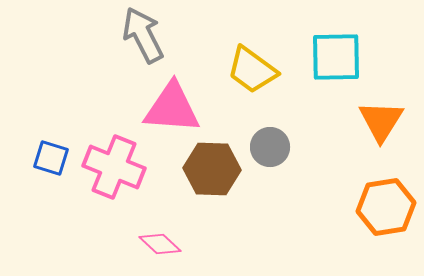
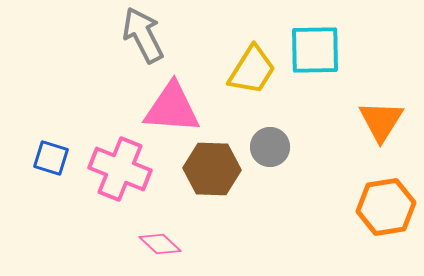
cyan square: moved 21 px left, 7 px up
yellow trapezoid: rotated 94 degrees counterclockwise
pink cross: moved 6 px right, 2 px down
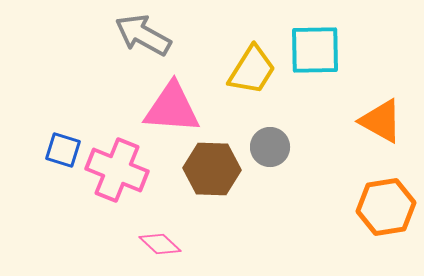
gray arrow: rotated 34 degrees counterclockwise
orange triangle: rotated 33 degrees counterclockwise
blue square: moved 12 px right, 8 px up
pink cross: moved 3 px left, 1 px down
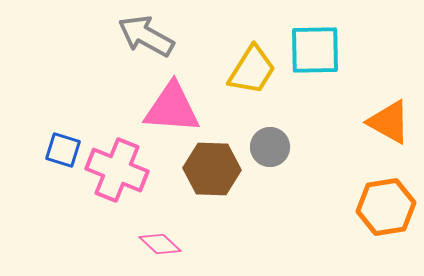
gray arrow: moved 3 px right, 1 px down
orange triangle: moved 8 px right, 1 px down
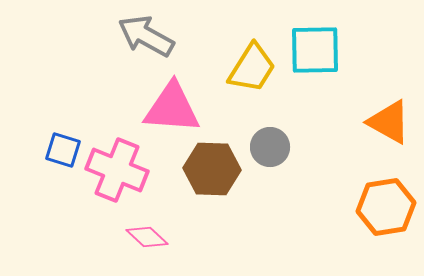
yellow trapezoid: moved 2 px up
pink diamond: moved 13 px left, 7 px up
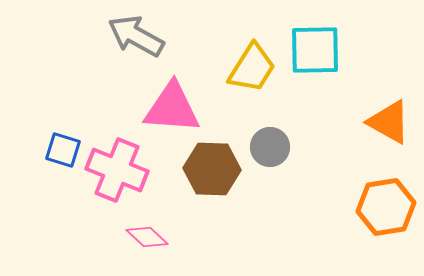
gray arrow: moved 10 px left
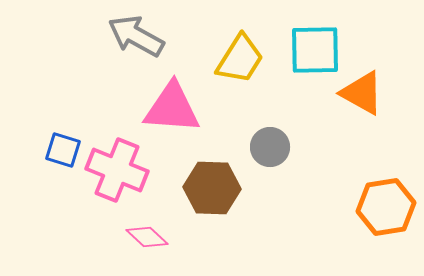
yellow trapezoid: moved 12 px left, 9 px up
orange triangle: moved 27 px left, 29 px up
brown hexagon: moved 19 px down
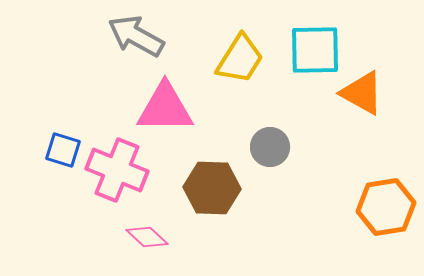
pink triangle: moved 7 px left; rotated 4 degrees counterclockwise
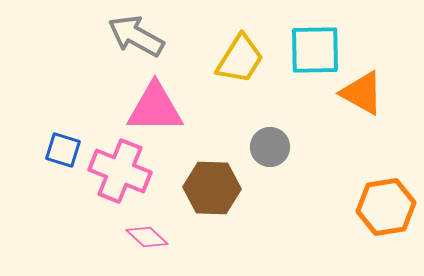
pink triangle: moved 10 px left
pink cross: moved 3 px right, 1 px down
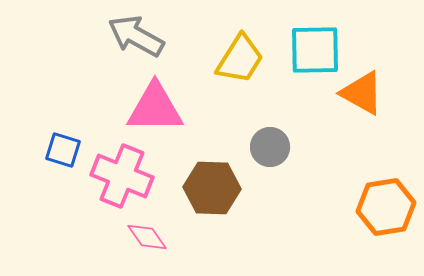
pink cross: moved 2 px right, 5 px down
pink diamond: rotated 12 degrees clockwise
